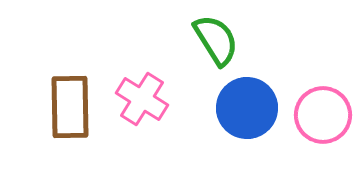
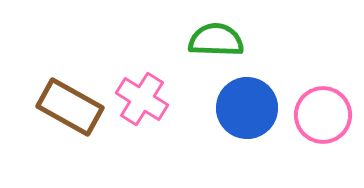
green semicircle: rotated 56 degrees counterclockwise
brown rectangle: rotated 60 degrees counterclockwise
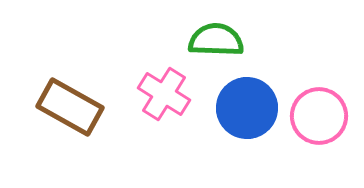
pink cross: moved 22 px right, 5 px up
pink circle: moved 4 px left, 1 px down
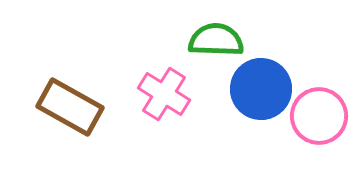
blue circle: moved 14 px right, 19 px up
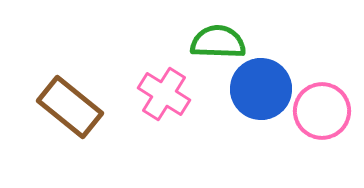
green semicircle: moved 2 px right, 2 px down
brown rectangle: rotated 10 degrees clockwise
pink circle: moved 3 px right, 5 px up
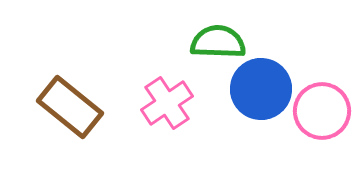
pink cross: moved 3 px right, 9 px down; rotated 24 degrees clockwise
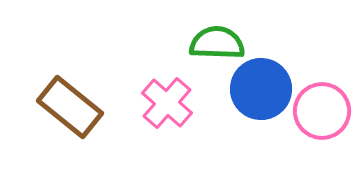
green semicircle: moved 1 px left, 1 px down
pink cross: rotated 15 degrees counterclockwise
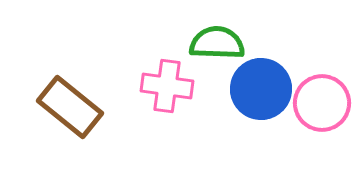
pink cross: moved 17 px up; rotated 33 degrees counterclockwise
pink circle: moved 8 px up
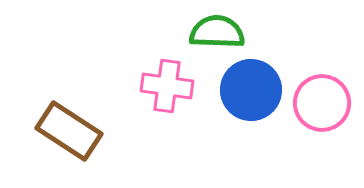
green semicircle: moved 11 px up
blue circle: moved 10 px left, 1 px down
brown rectangle: moved 1 px left, 24 px down; rotated 6 degrees counterclockwise
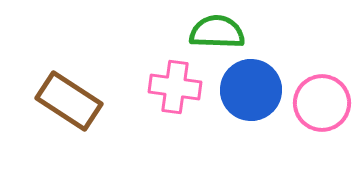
pink cross: moved 8 px right, 1 px down
brown rectangle: moved 30 px up
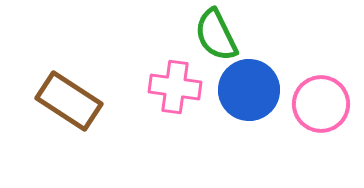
green semicircle: moved 1 px left, 3 px down; rotated 118 degrees counterclockwise
blue circle: moved 2 px left
pink circle: moved 1 px left, 1 px down
